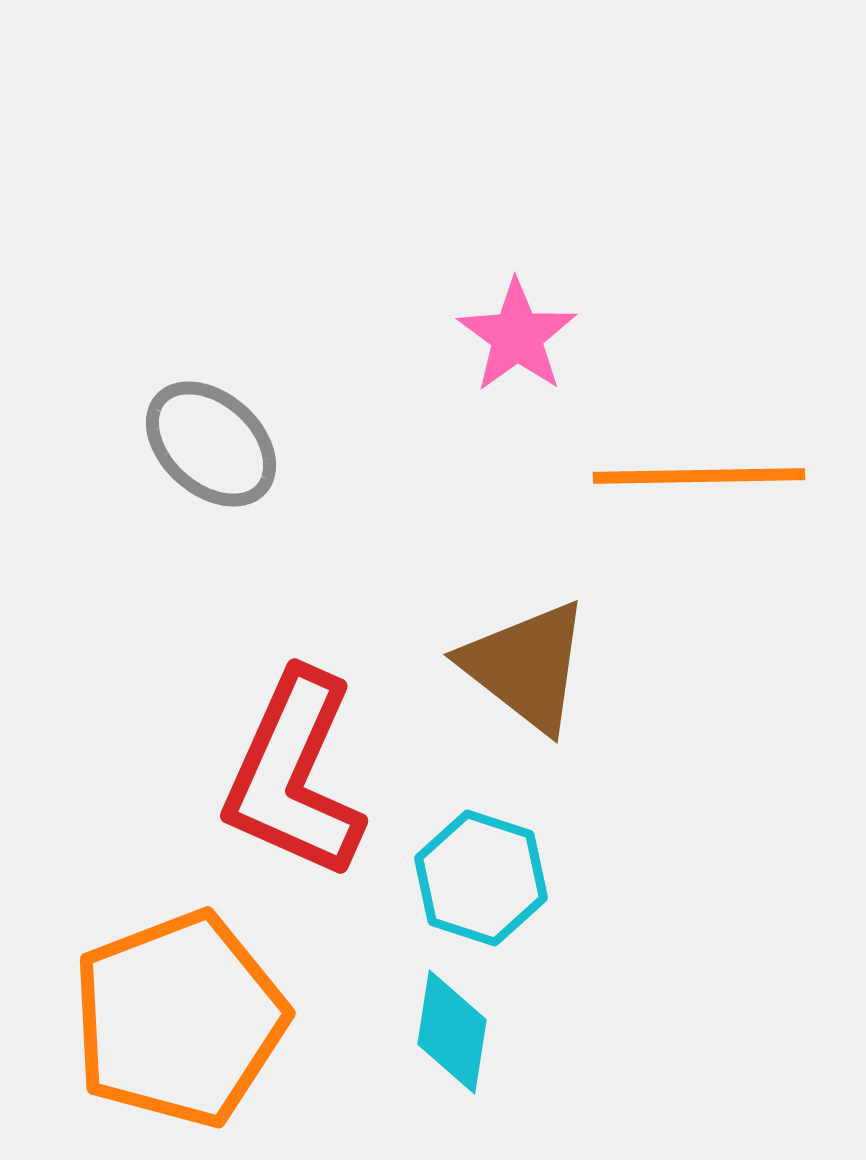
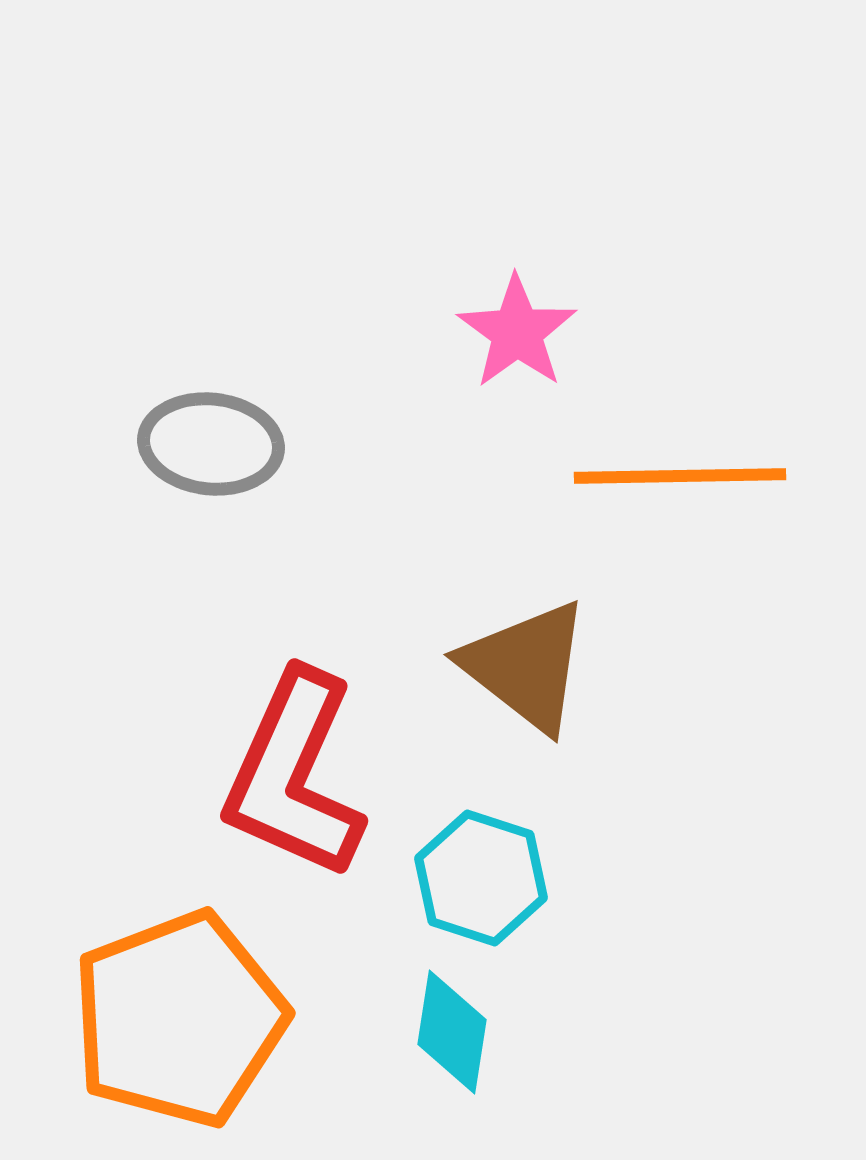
pink star: moved 4 px up
gray ellipse: rotated 36 degrees counterclockwise
orange line: moved 19 px left
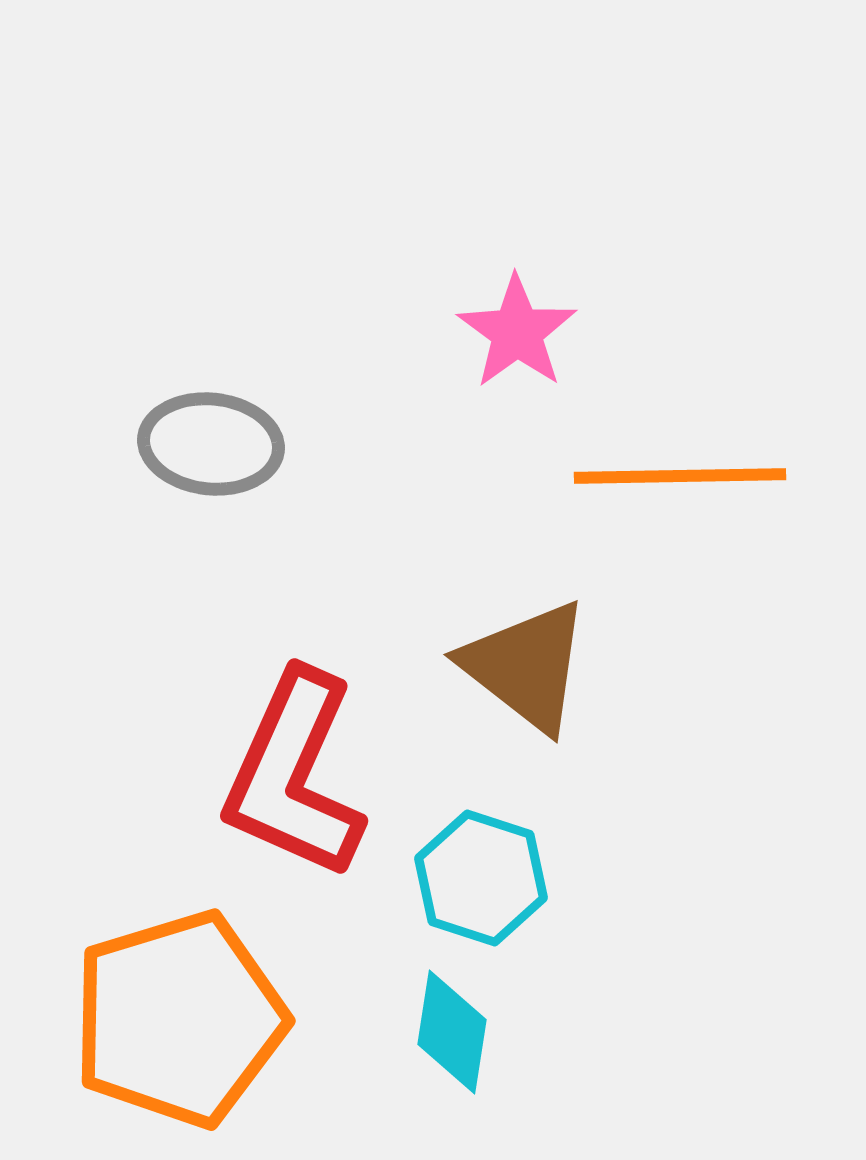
orange pentagon: rotated 4 degrees clockwise
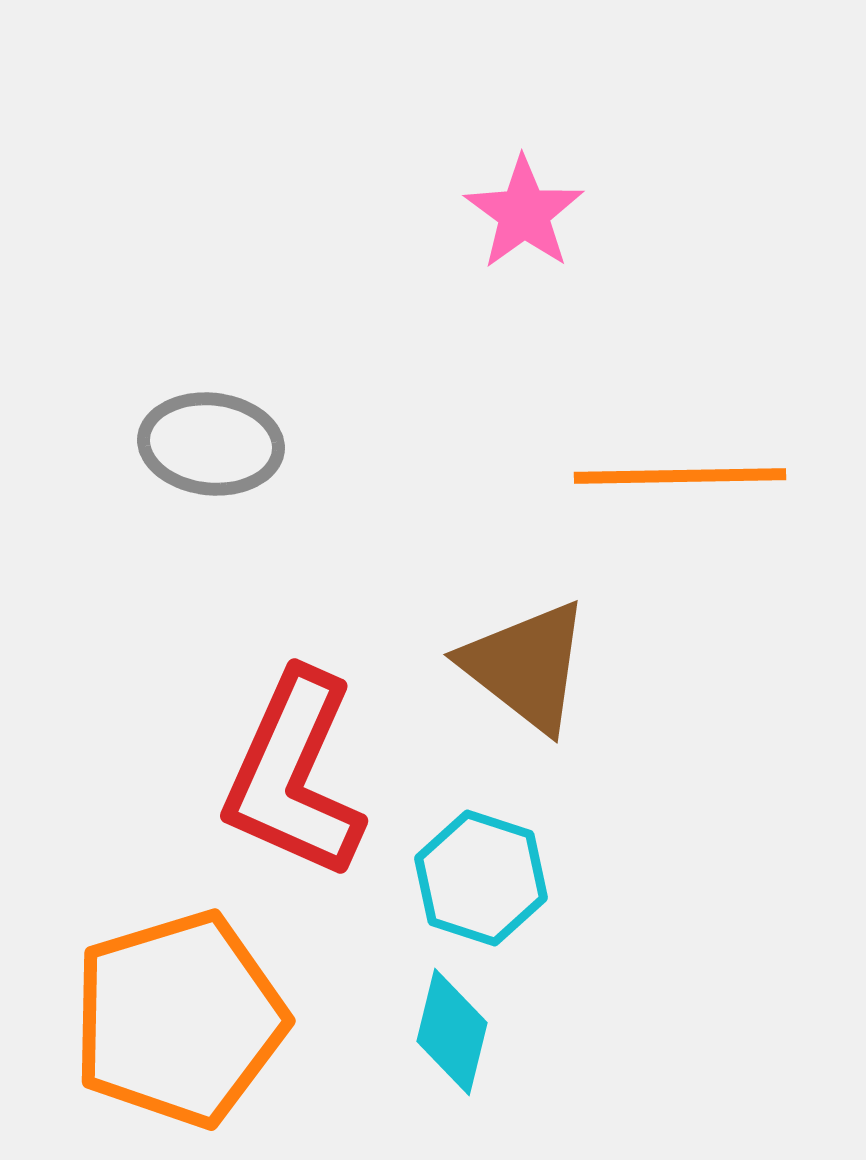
pink star: moved 7 px right, 119 px up
cyan diamond: rotated 5 degrees clockwise
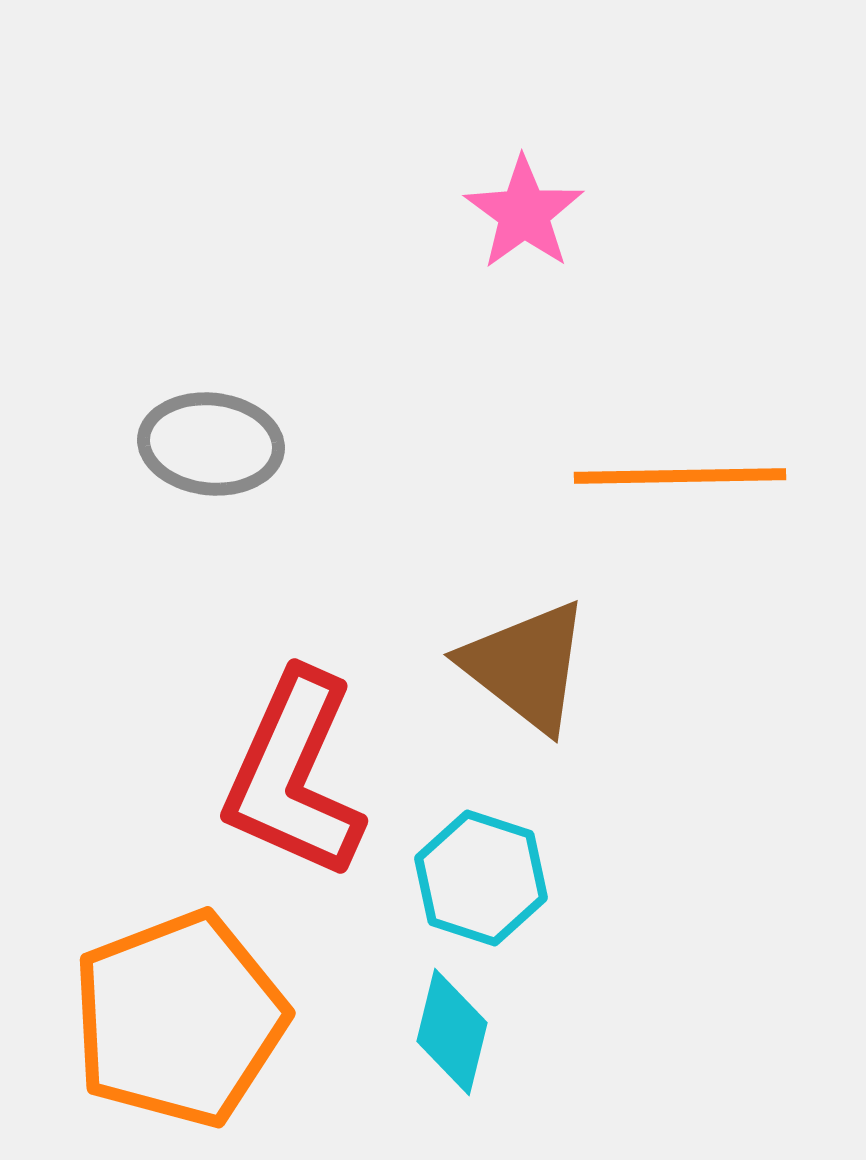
orange pentagon: rotated 4 degrees counterclockwise
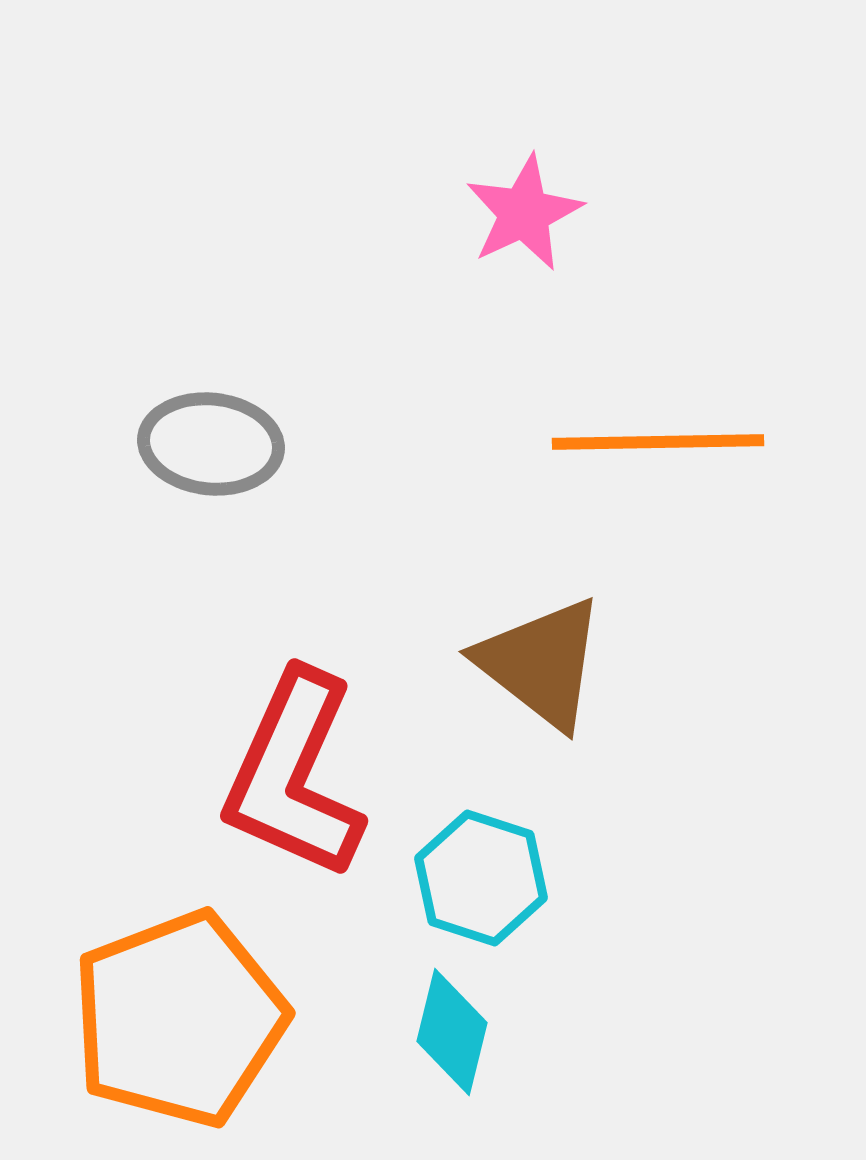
pink star: rotated 11 degrees clockwise
orange line: moved 22 px left, 34 px up
brown triangle: moved 15 px right, 3 px up
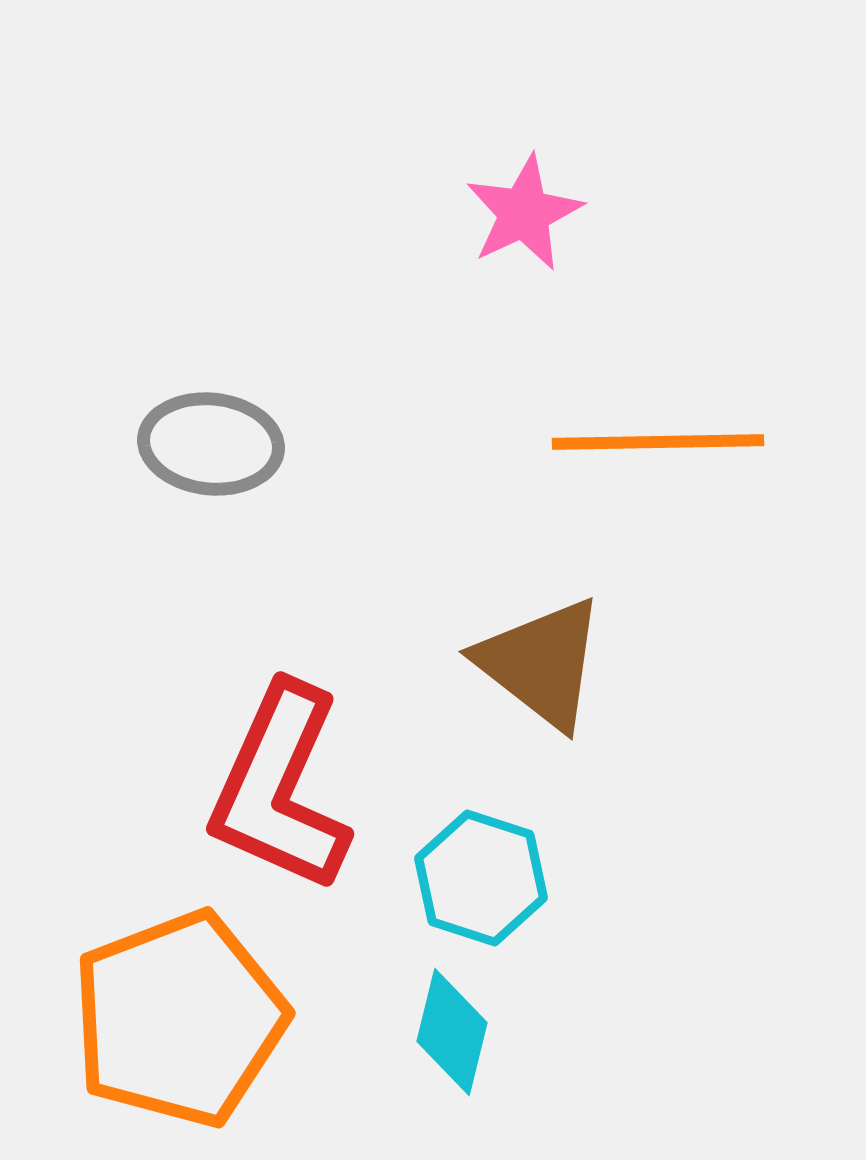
red L-shape: moved 14 px left, 13 px down
